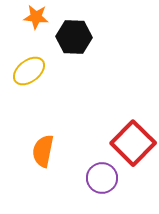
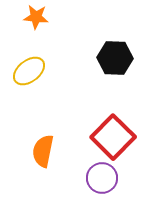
black hexagon: moved 41 px right, 21 px down
red square: moved 20 px left, 6 px up
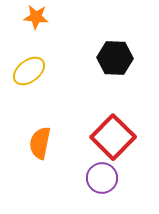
orange semicircle: moved 3 px left, 8 px up
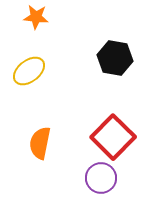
black hexagon: rotated 8 degrees clockwise
purple circle: moved 1 px left
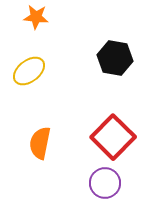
purple circle: moved 4 px right, 5 px down
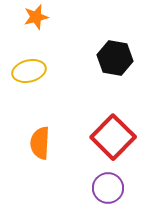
orange star: rotated 20 degrees counterclockwise
yellow ellipse: rotated 24 degrees clockwise
orange semicircle: rotated 8 degrees counterclockwise
purple circle: moved 3 px right, 5 px down
